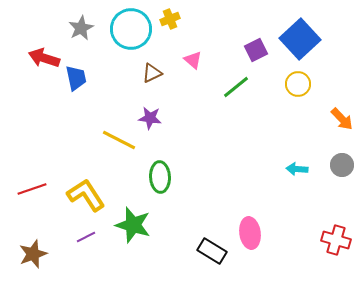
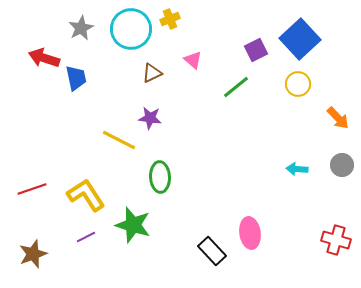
orange arrow: moved 4 px left, 1 px up
black rectangle: rotated 16 degrees clockwise
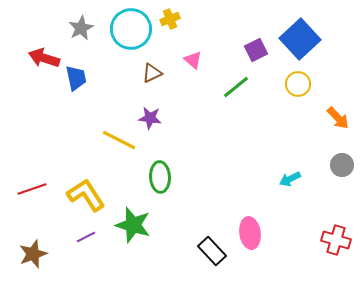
cyan arrow: moved 7 px left, 10 px down; rotated 30 degrees counterclockwise
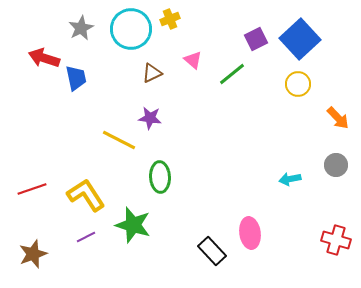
purple square: moved 11 px up
green line: moved 4 px left, 13 px up
gray circle: moved 6 px left
cyan arrow: rotated 15 degrees clockwise
